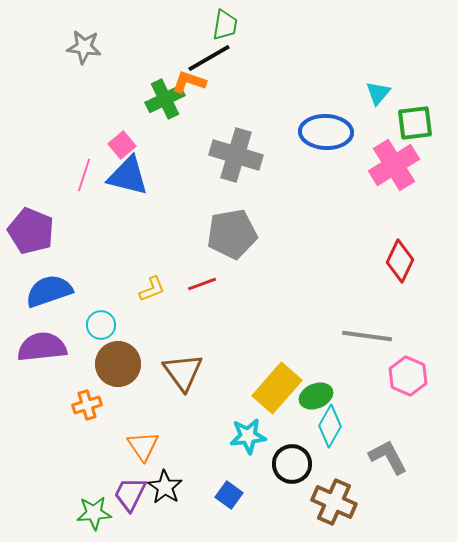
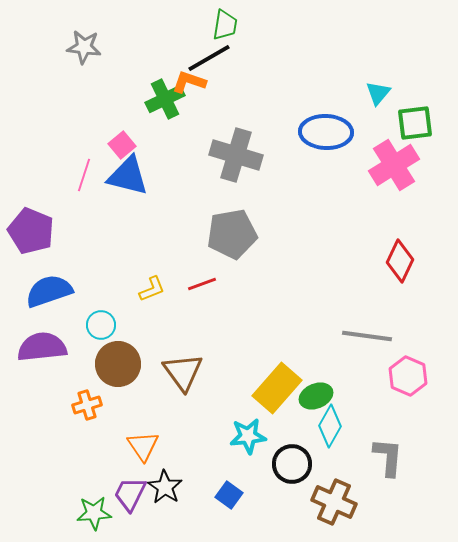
gray L-shape: rotated 33 degrees clockwise
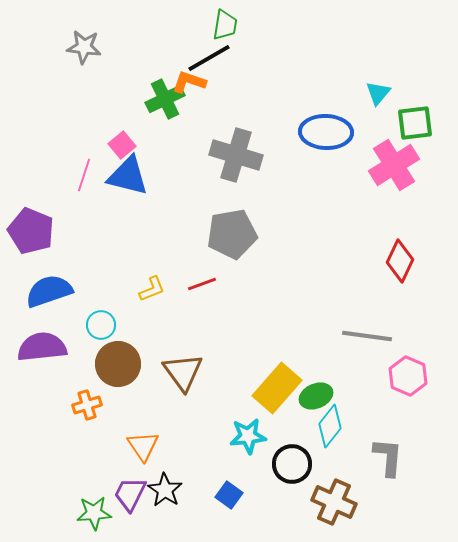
cyan diamond: rotated 9 degrees clockwise
black star: moved 3 px down
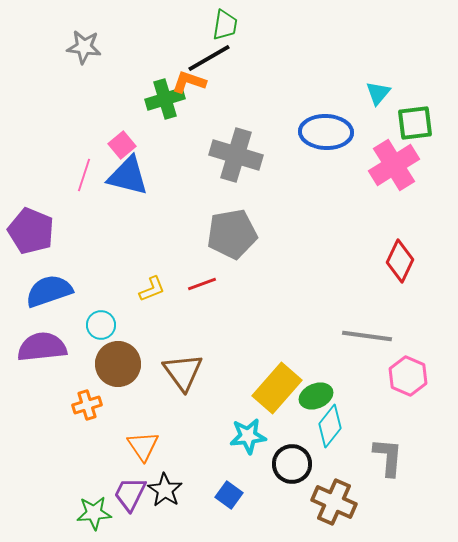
green cross: rotated 9 degrees clockwise
